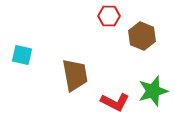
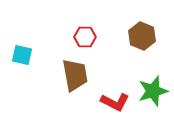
red hexagon: moved 24 px left, 21 px down
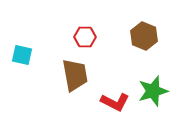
brown hexagon: moved 2 px right
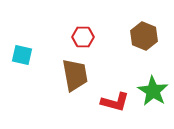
red hexagon: moved 2 px left
green star: rotated 24 degrees counterclockwise
red L-shape: rotated 12 degrees counterclockwise
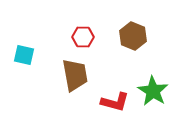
brown hexagon: moved 11 px left
cyan square: moved 2 px right
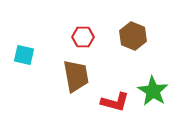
brown trapezoid: moved 1 px right, 1 px down
